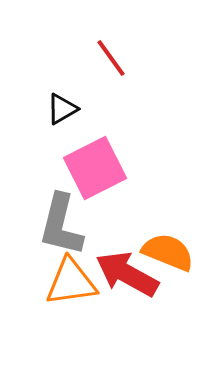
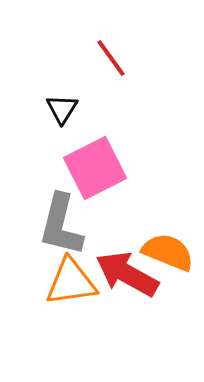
black triangle: rotated 28 degrees counterclockwise
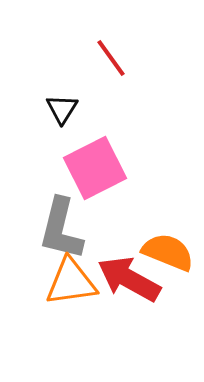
gray L-shape: moved 4 px down
red arrow: moved 2 px right, 5 px down
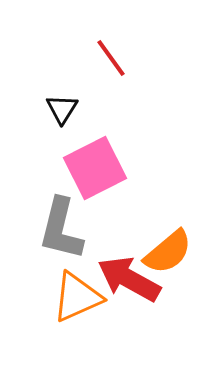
orange semicircle: rotated 118 degrees clockwise
orange triangle: moved 6 px right, 15 px down; rotated 16 degrees counterclockwise
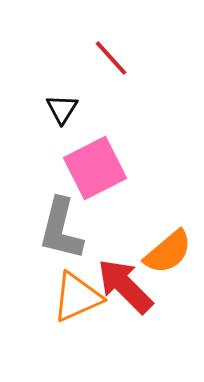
red line: rotated 6 degrees counterclockwise
red arrow: moved 4 px left, 7 px down; rotated 16 degrees clockwise
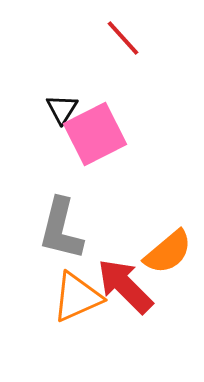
red line: moved 12 px right, 20 px up
pink square: moved 34 px up
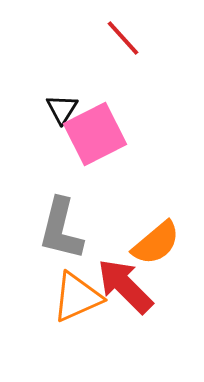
orange semicircle: moved 12 px left, 9 px up
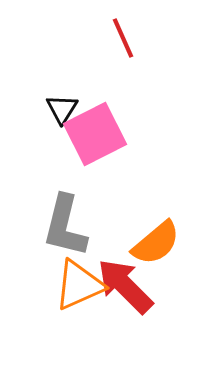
red line: rotated 18 degrees clockwise
gray L-shape: moved 4 px right, 3 px up
orange triangle: moved 2 px right, 12 px up
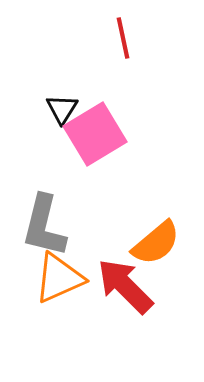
red line: rotated 12 degrees clockwise
pink square: rotated 4 degrees counterclockwise
gray L-shape: moved 21 px left
orange triangle: moved 20 px left, 7 px up
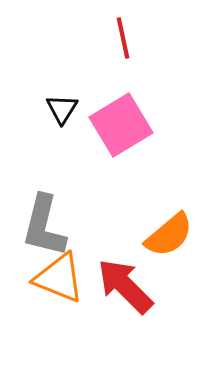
pink square: moved 26 px right, 9 px up
orange semicircle: moved 13 px right, 8 px up
orange triangle: rotated 46 degrees clockwise
